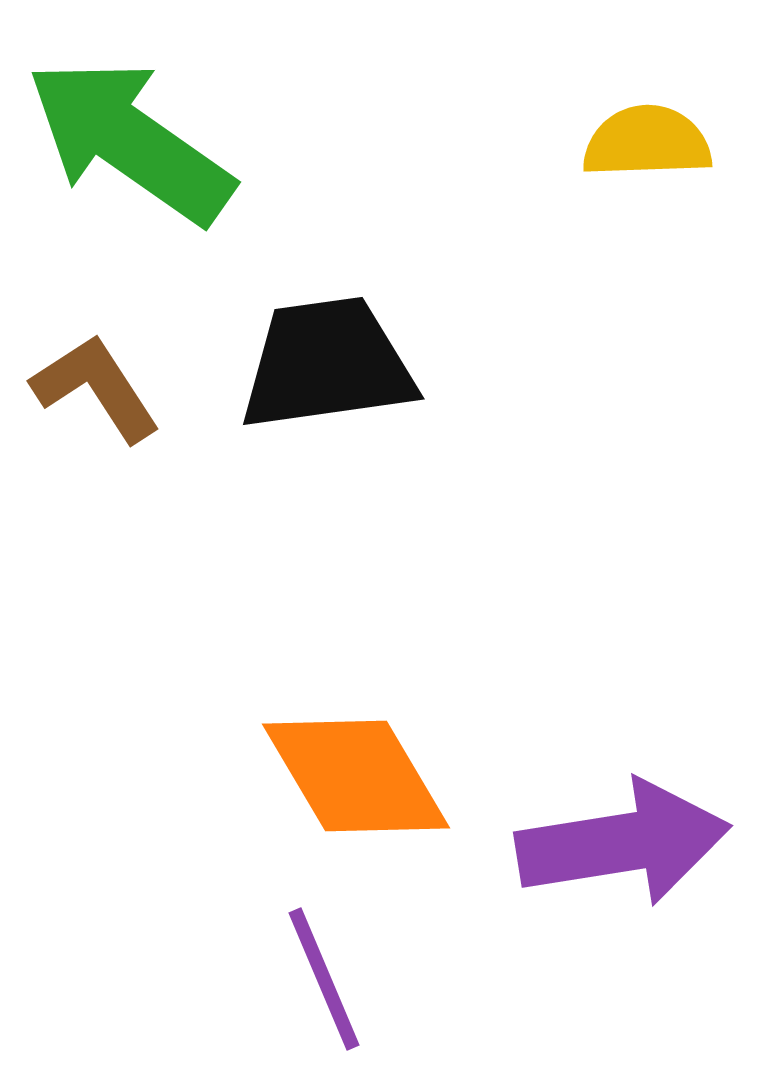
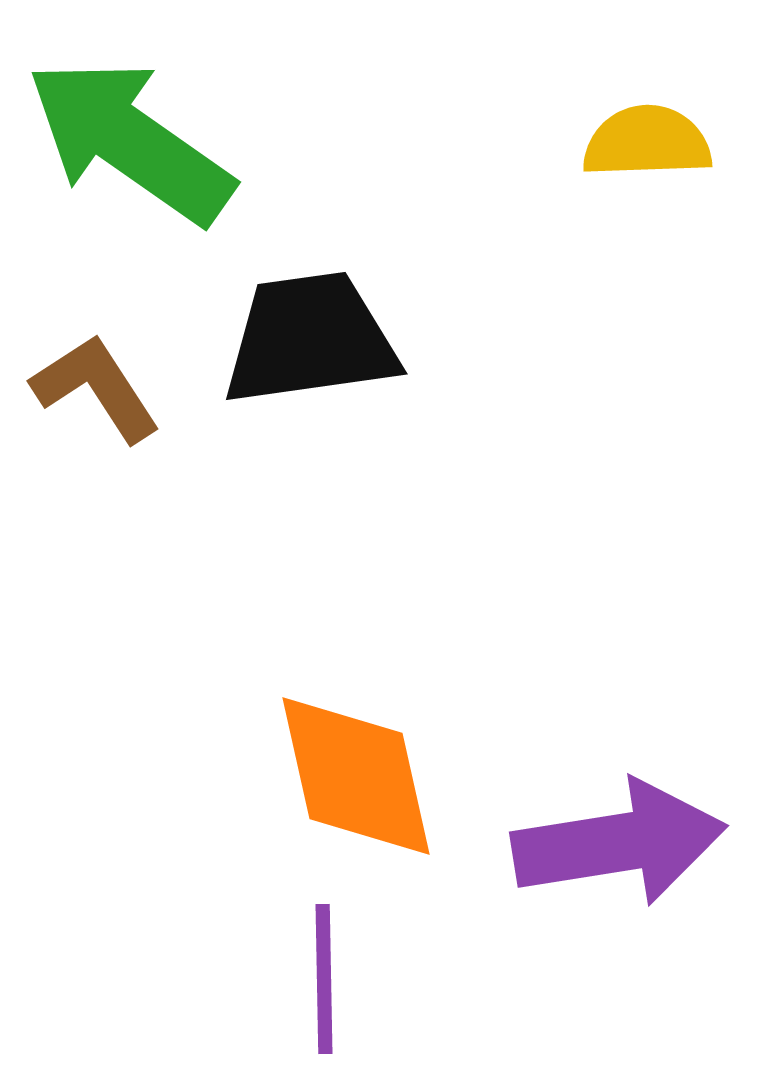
black trapezoid: moved 17 px left, 25 px up
orange diamond: rotated 18 degrees clockwise
purple arrow: moved 4 px left
purple line: rotated 22 degrees clockwise
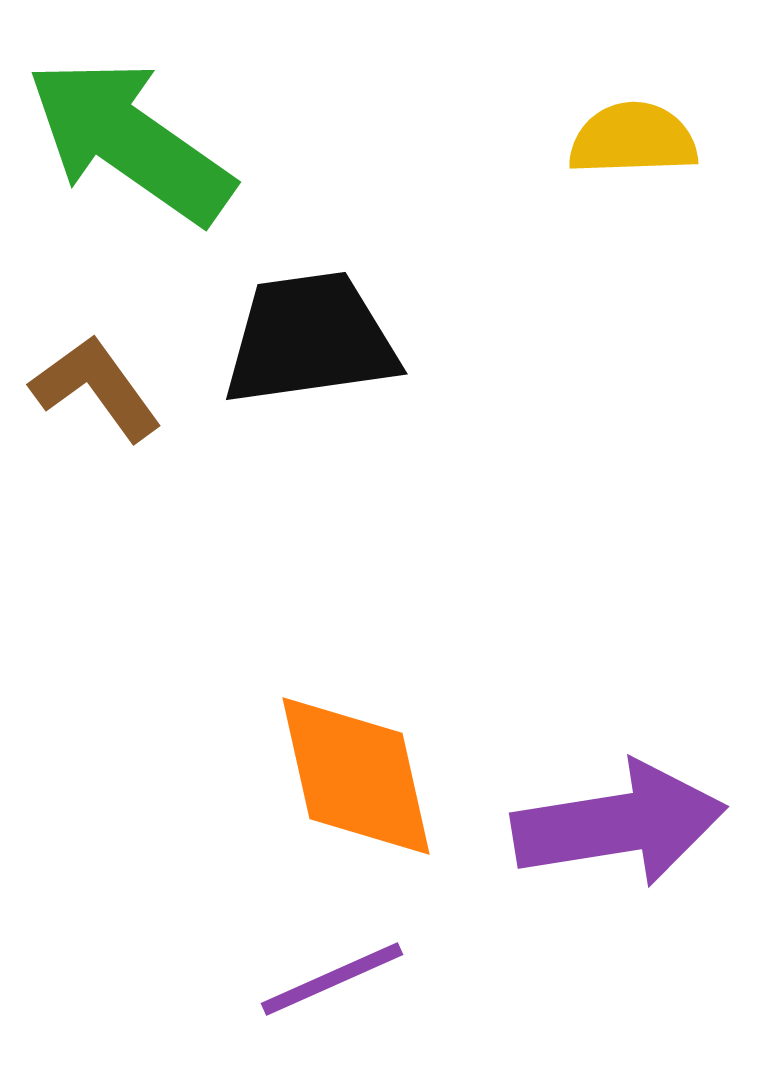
yellow semicircle: moved 14 px left, 3 px up
brown L-shape: rotated 3 degrees counterclockwise
purple arrow: moved 19 px up
purple line: moved 8 px right; rotated 67 degrees clockwise
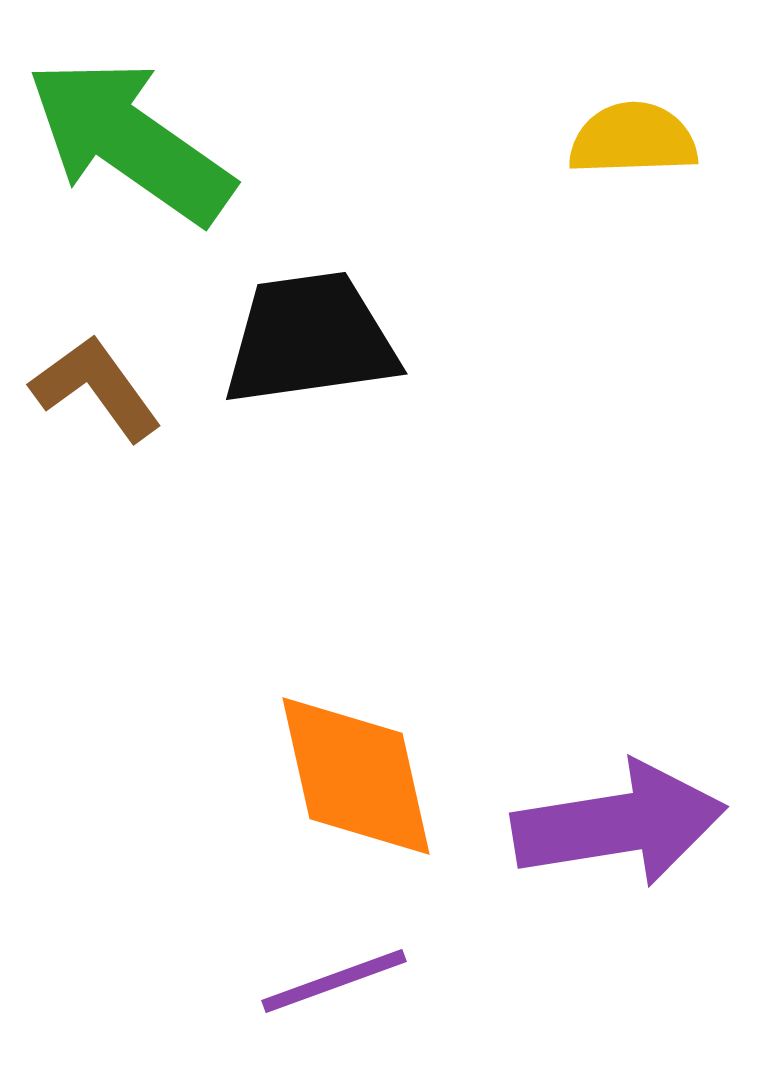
purple line: moved 2 px right, 2 px down; rotated 4 degrees clockwise
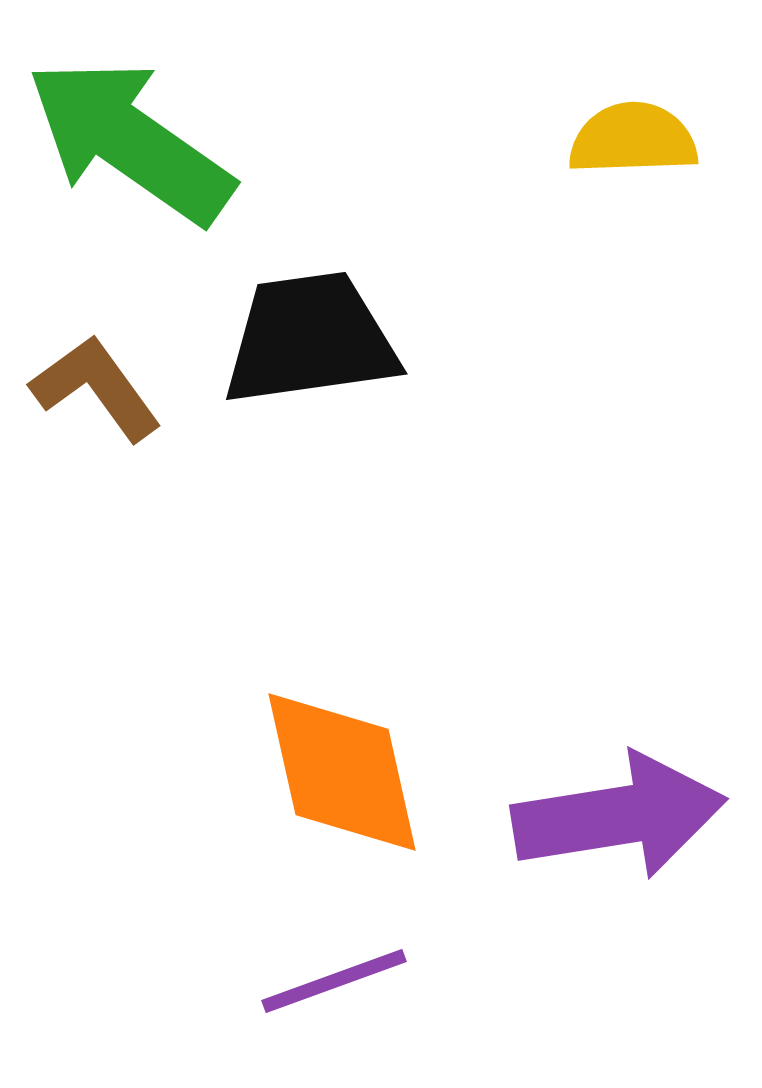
orange diamond: moved 14 px left, 4 px up
purple arrow: moved 8 px up
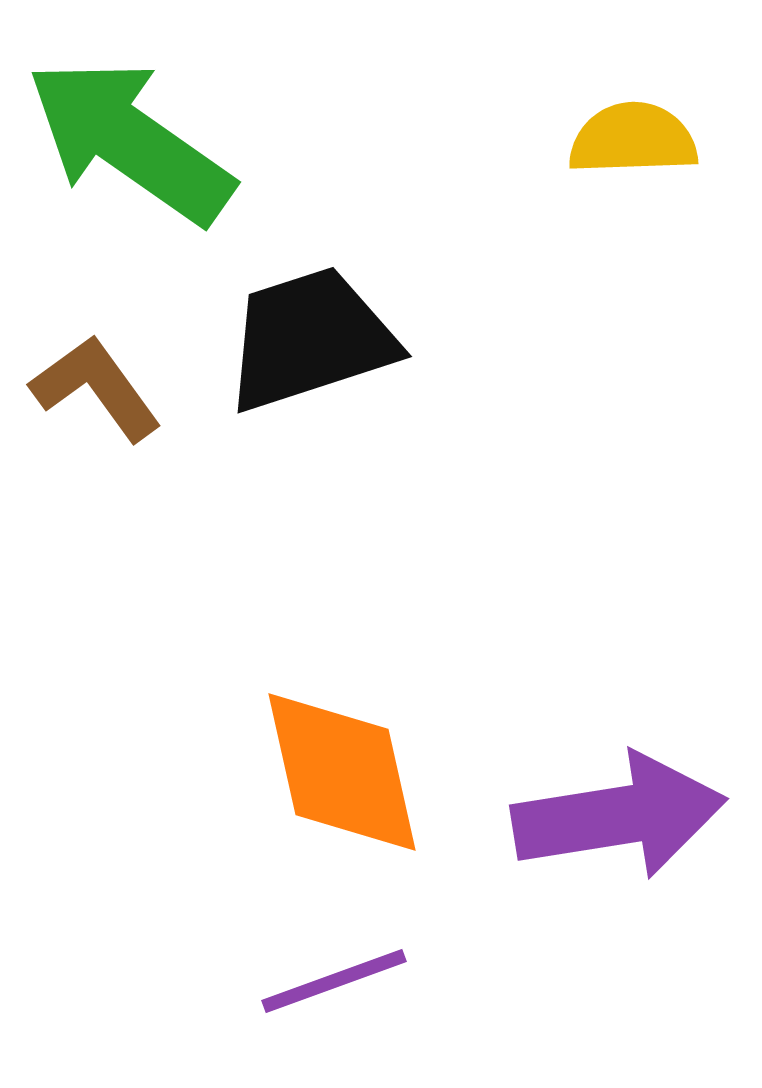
black trapezoid: rotated 10 degrees counterclockwise
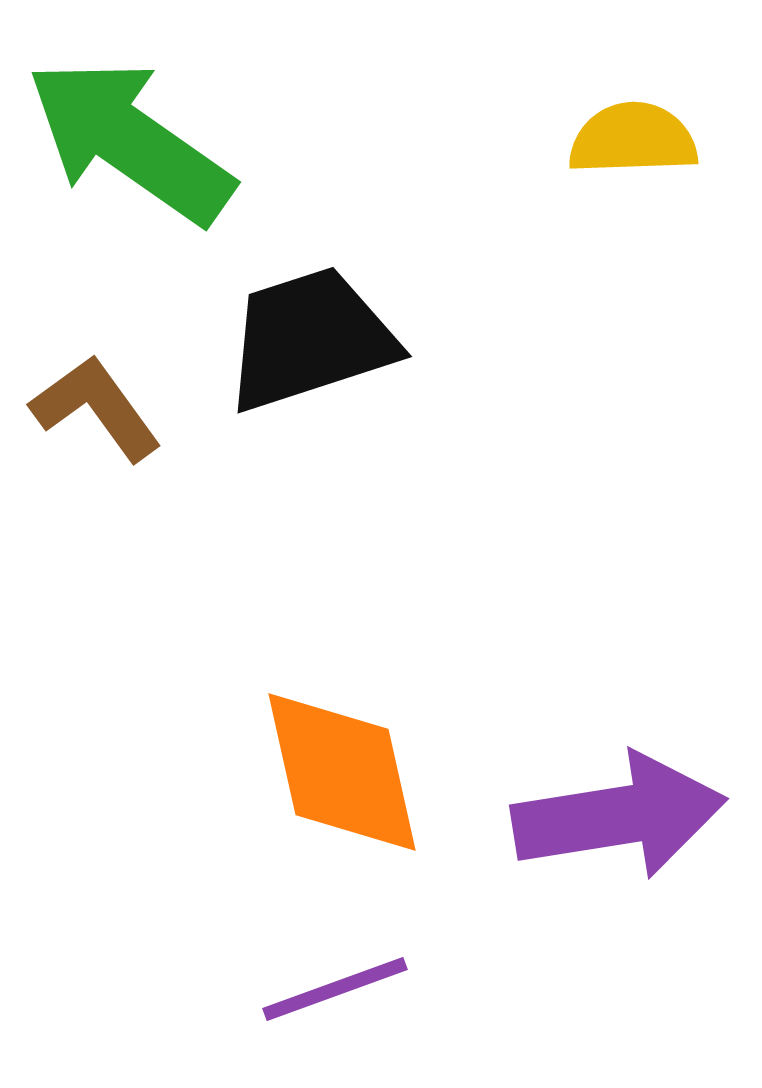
brown L-shape: moved 20 px down
purple line: moved 1 px right, 8 px down
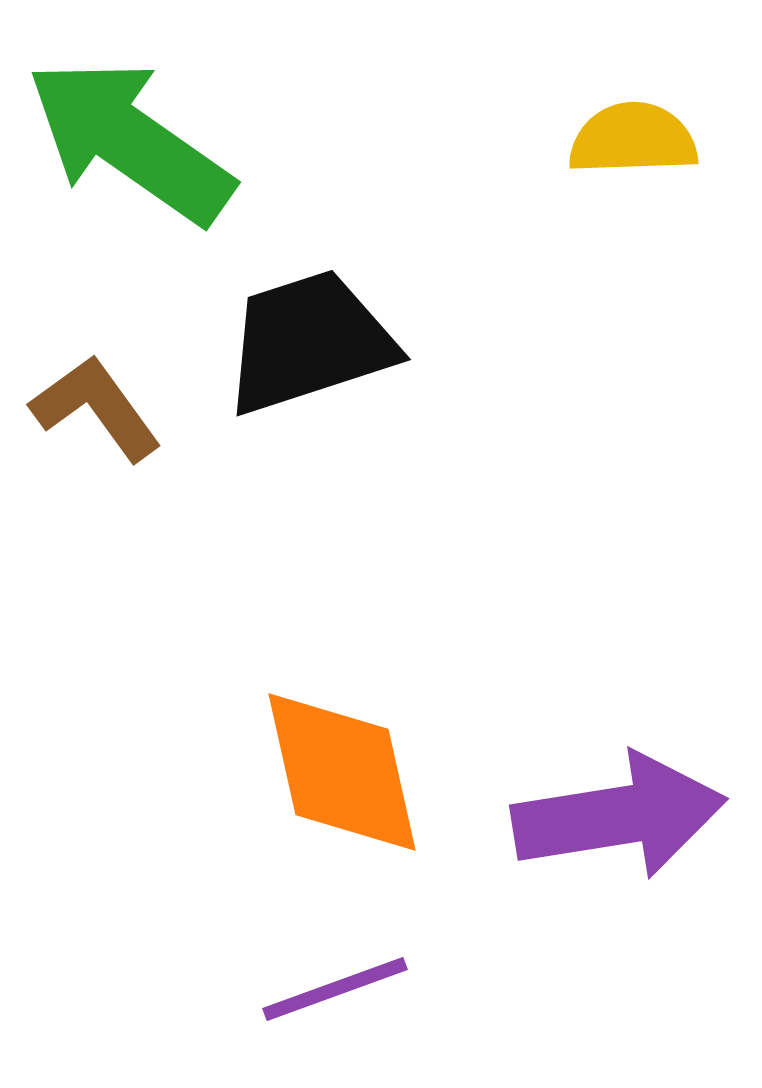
black trapezoid: moved 1 px left, 3 px down
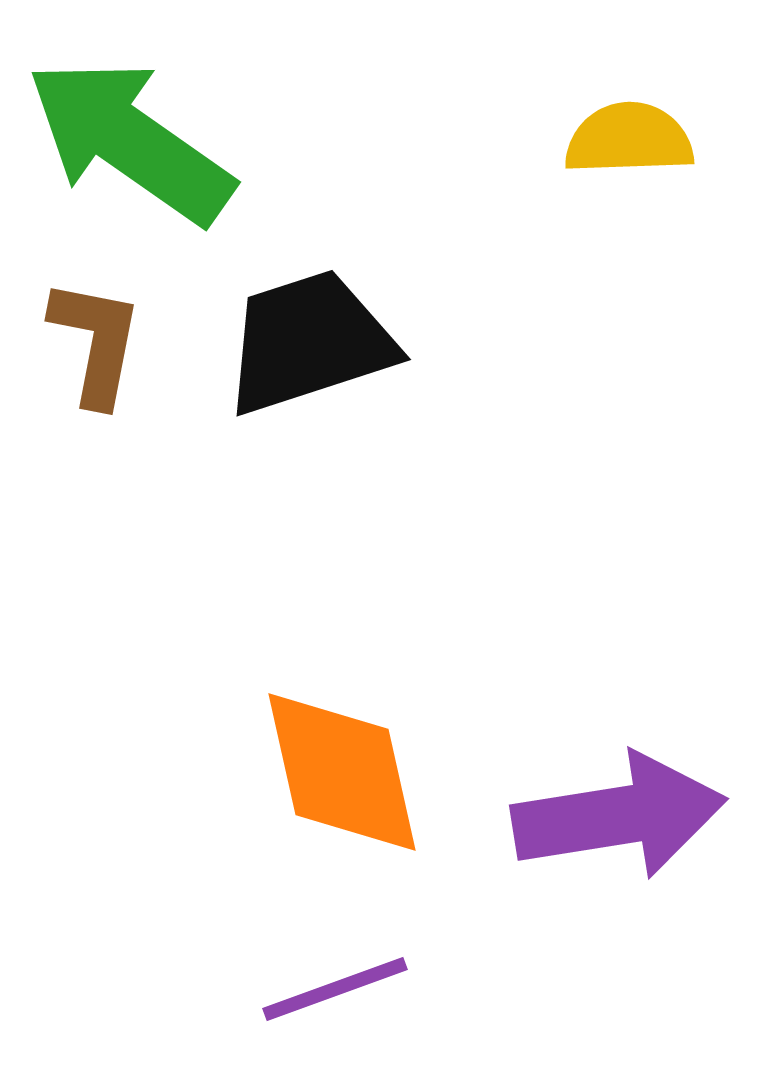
yellow semicircle: moved 4 px left
brown L-shape: moved 66 px up; rotated 47 degrees clockwise
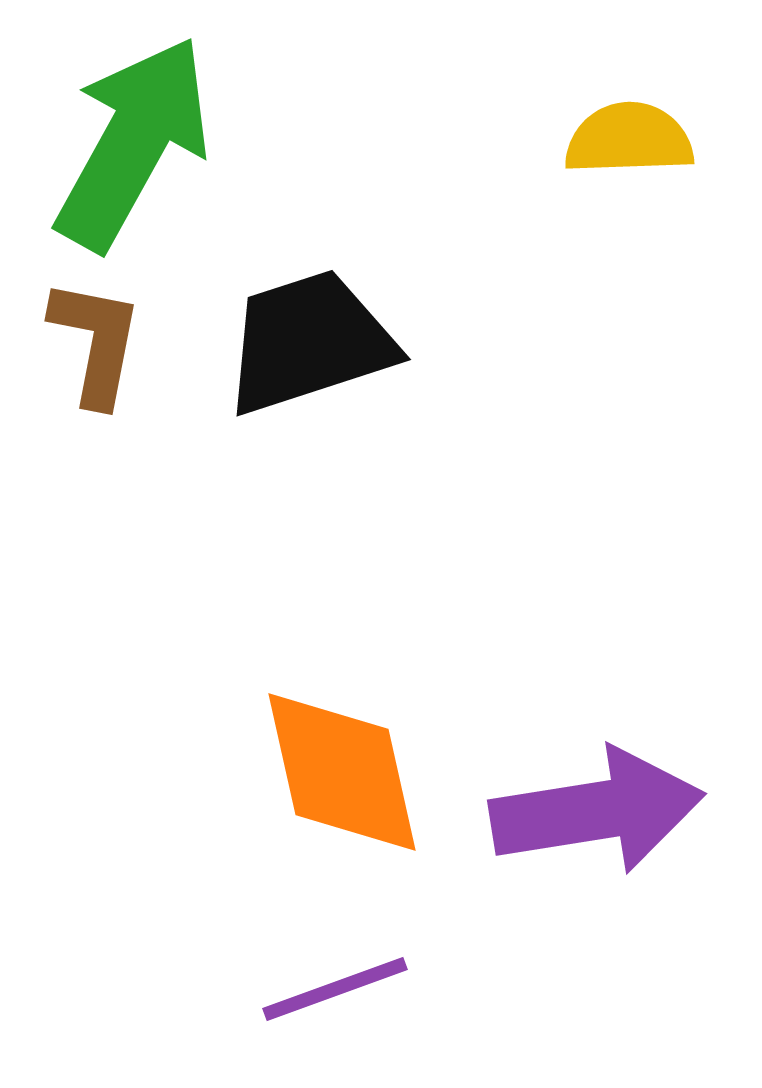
green arrow: moved 3 px right, 2 px down; rotated 84 degrees clockwise
purple arrow: moved 22 px left, 5 px up
